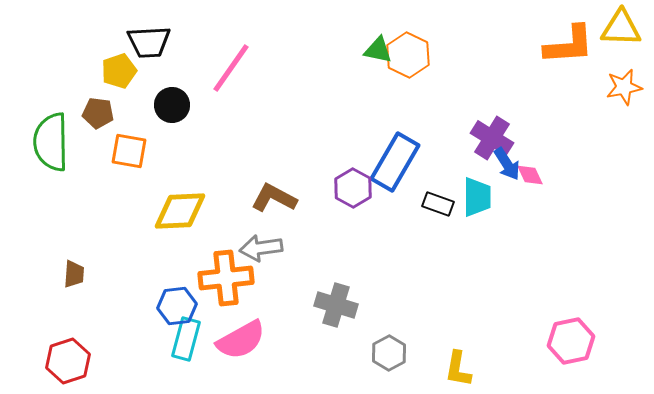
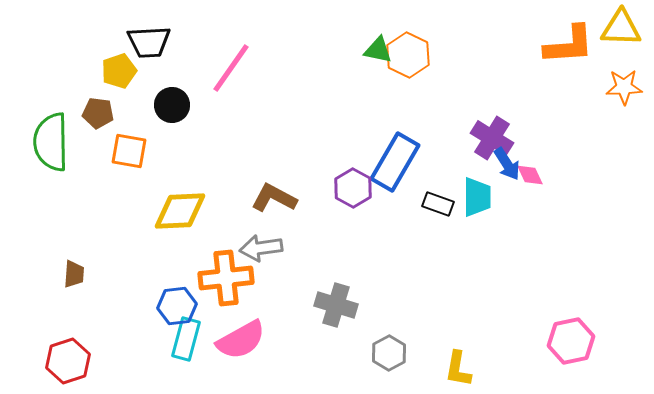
orange star: rotated 9 degrees clockwise
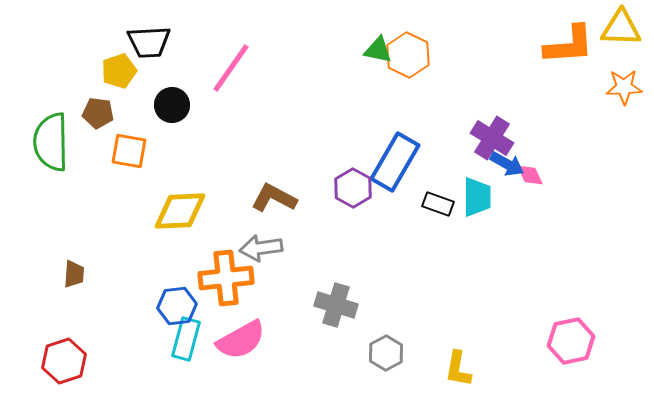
blue arrow: rotated 28 degrees counterclockwise
gray hexagon: moved 3 px left
red hexagon: moved 4 px left
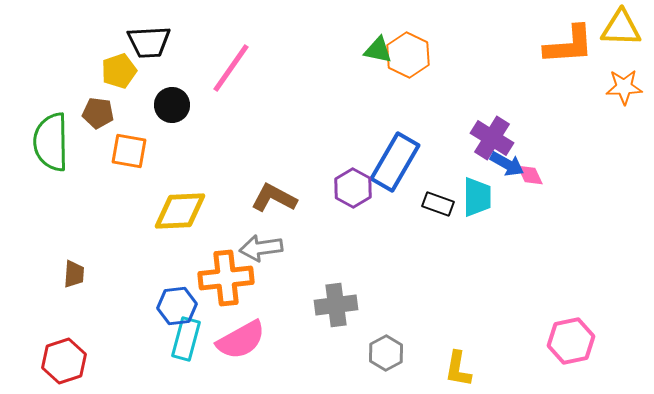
gray cross: rotated 24 degrees counterclockwise
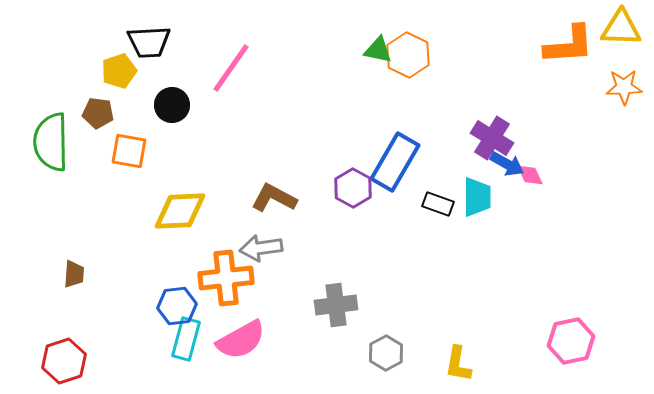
yellow L-shape: moved 5 px up
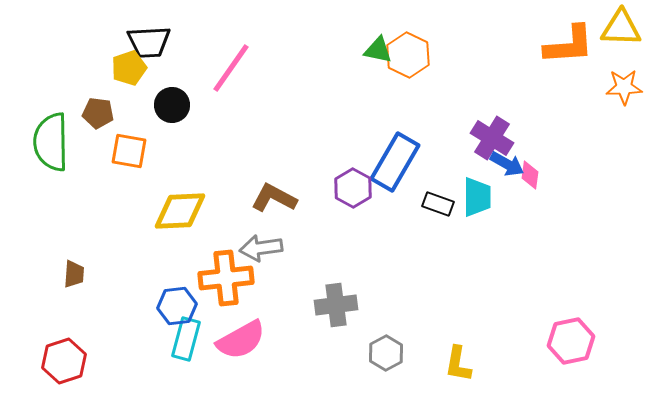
yellow pentagon: moved 10 px right, 3 px up
pink diamond: rotated 32 degrees clockwise
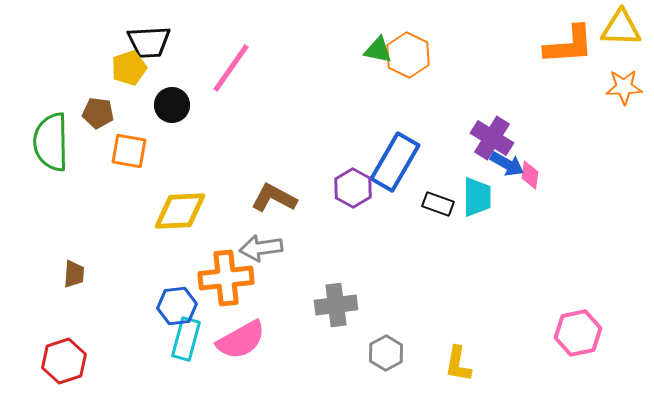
pink hexagon: moved 7 px right, 8 px up
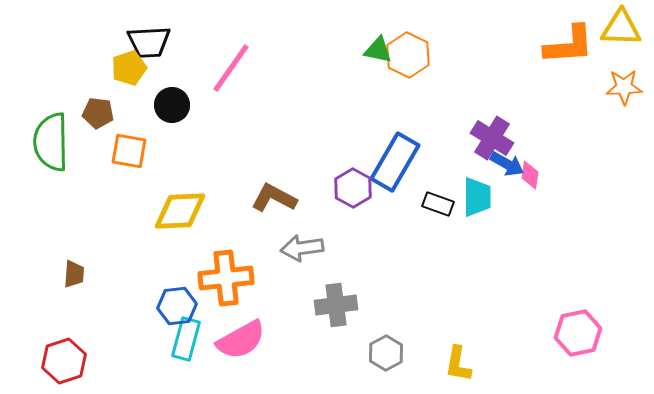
gray arrow: moved 41 px right
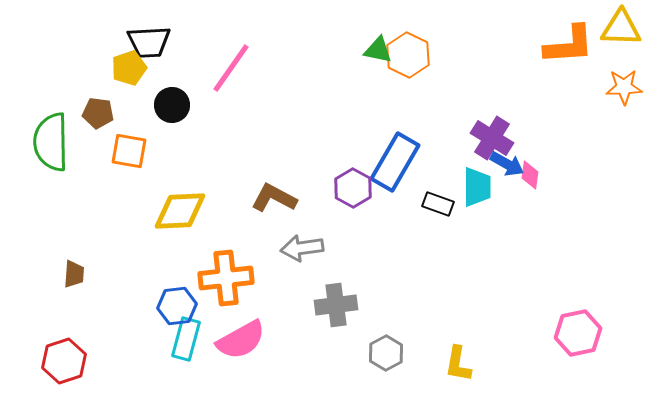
cyan trapezoid: moved 10 px up
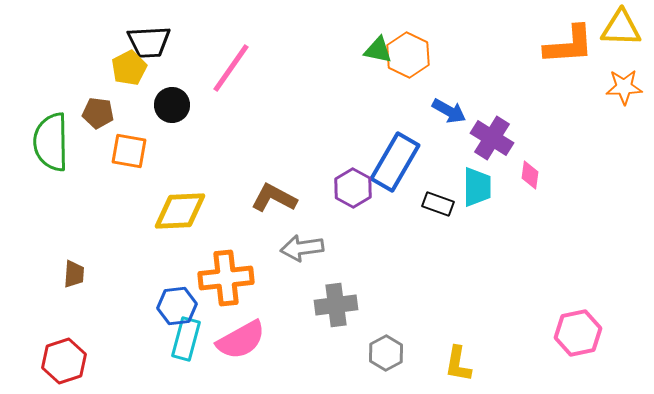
yellow pentagon: rotated 8 degrees counterclockwise
blue arrow: moved 58 px left, 53 px up
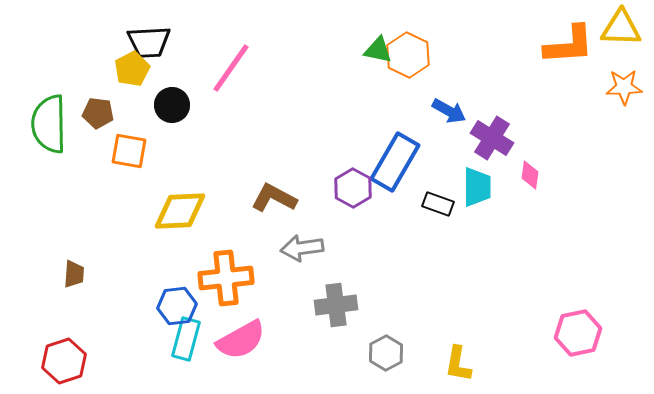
yellow pentagon: moved 3 px right, 1 px down
green semicircle: moved 2 px left, 18 px up
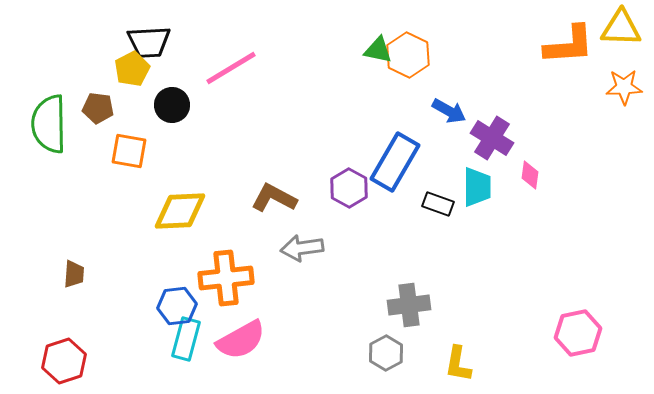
pink line: rotated 24 degrees clockwise
brown pentagon: moved 5 px up
purple hexagon: moved 4 px left
gray cross: moved 73 px right
